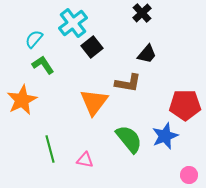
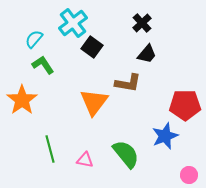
black cross: moved 10 px down
black square: rotated 15 degrees counterclockwise
orange star: rotated 8 degrees counterclockwise
green semicircle: moved 3 px left, 15 px down
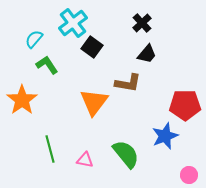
green L-shape: moved 4 px right
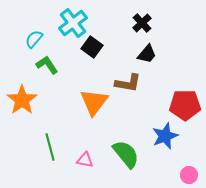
green line: moved 2 px up
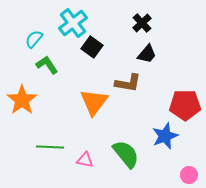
green line: rotated 72 degrees counterclockwise
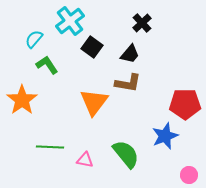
cyan cross: moved 3 px left, 2 px up
black trapezoid: moved 17 px left
red pentagon: moved 1 px up
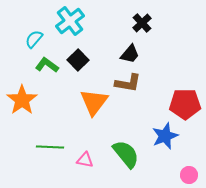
black square: moved 14 px left, 13 px down; rotated 10 degrees clockwise
green L-shape: rotated 20 degrees counterclockwise
